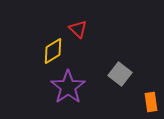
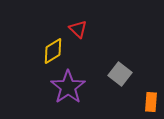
orange rectangle: rotated 12 degrees clockwise
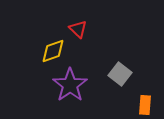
yellow diamond: rotated 12 degrees clockwise
purple star: moved 2 px right, 2 px up
orange rectangle: moved 6 px left, 3 px down
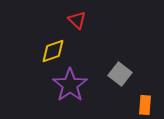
red triangle: moved 1 px left, 9 px up
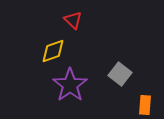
red triangle: moved 4 px left
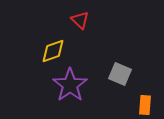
red triangle: moved 7 px right
gray square: rotated 15 degrees counterclockwise
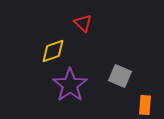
red triangle: moved 3 px right, 3 px down
gray square: moved 2 px down
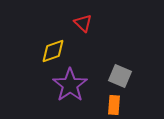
orange rectangle: moved 31 px left
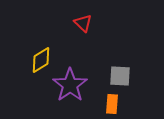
yellow diamond: moved 12 px left, 9 px down; rotated 12 degrees counterclockwise
gray square: rotated 20 degrees counterclockwise
orange rectangle: moved 2 px left, 1 px up
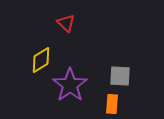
red triangle: moved 17 px left
